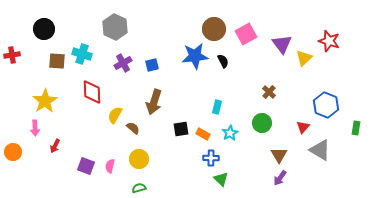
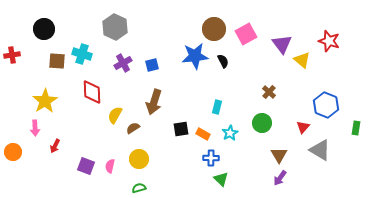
yellow triangle: moved 2 px left, 2 px down; rotated 36 degrees counterclockwise
brown semicircle: rotated 72 degrees counterclockwise
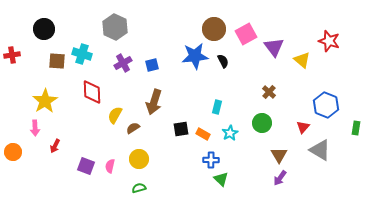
purple triangle: moved 8 px left, 3 px down
blue cross: moved 2 px down
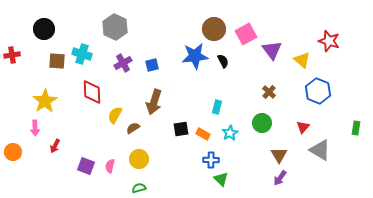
purple triangle: moved 2 px left, 3 px down
blue hexagon: moved 8 px left, 14 px up
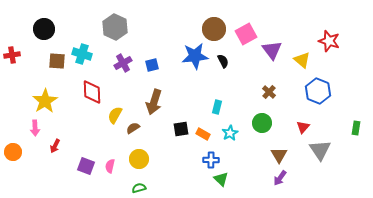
gray triangle: rotated 25 degrees clockwise
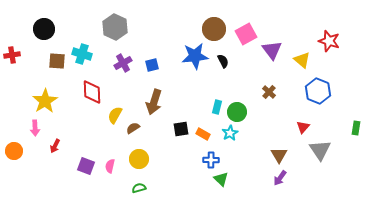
green circle: moved 25 px left, 11 px up
orange circle: moved 1 px right, 1 px up
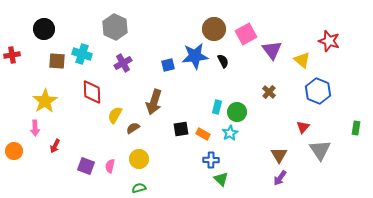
blue square: moved 16 px right
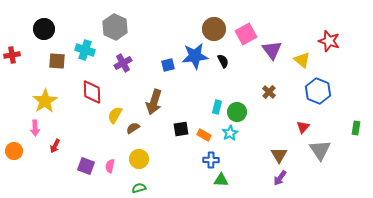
cyan cross: moved 3 px right, 4 px up
orange rectangle: moved 1 px right, 1 px down
green triangle: moved 1 px down; rotated 42 degrees counterclockwise
